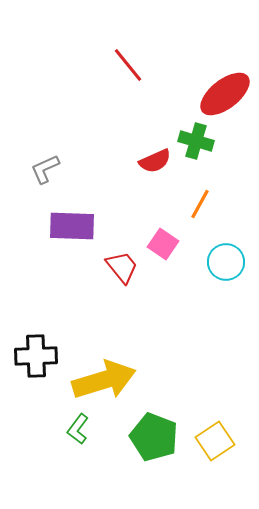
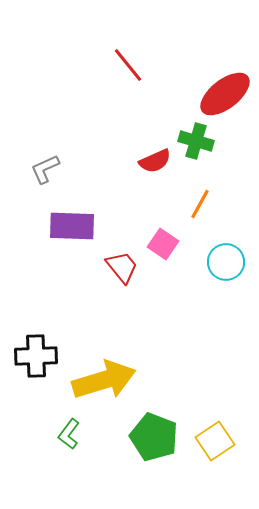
green L-shape: moved 9 px left, 5 px down
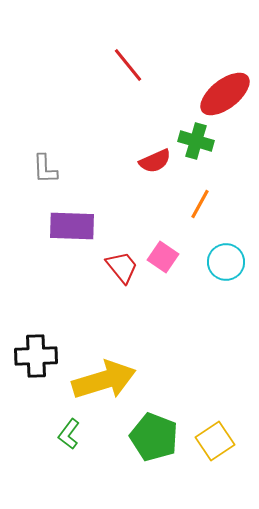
gray L-shape: rotated 68 degrees counterclockwise
pink square: moved 13 px down
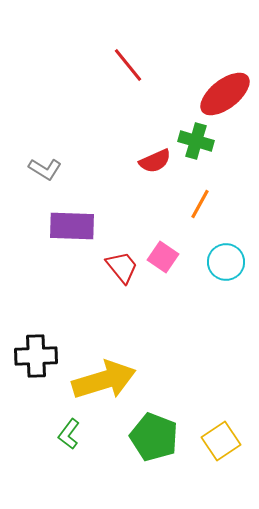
gray L-shape: rotated 56 degrees counterclockwise
yellow square: moved 6 px right
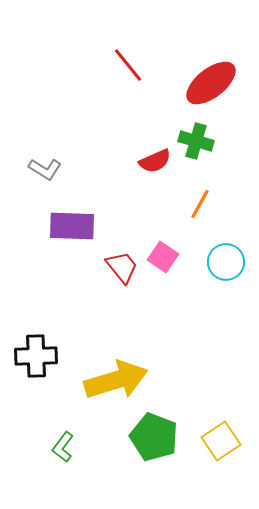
red ellipse: moved 14 px left, 11 px up
yellow arrow: moved 12 px right
green L-shape: moved 6 px left, 13 px down
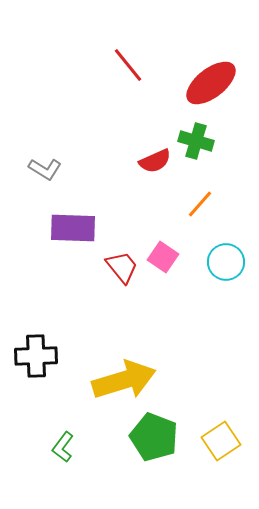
orange line: rotated 12 degrees clockwise
purple rectangle: moved 1 px right, 2 px down
yellow arrow: moved 8 px right
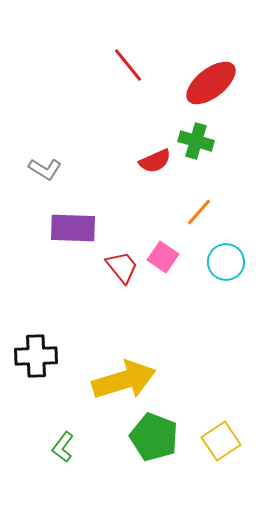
orange line: moved 1 px left, 8 px down
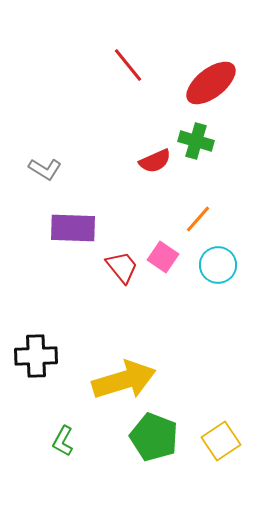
orange line: moved 1 px left, 7 px down
cyan circle: moved 8 px left, 3 px down
green L-shape: moved 6 px up; rotated 8 degrees counterclockwise
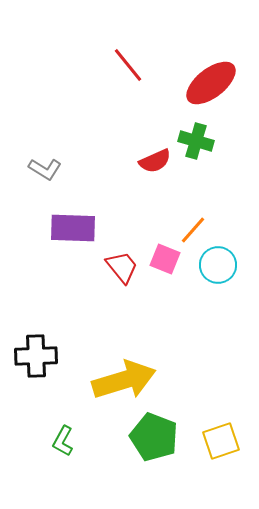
orange line: moved 5 px left, 11 px down
pink square: moved 2 px right, 2 px down; rotated 12 degrees counterclockwise
yellow square: rotated 15 degrees clockwise
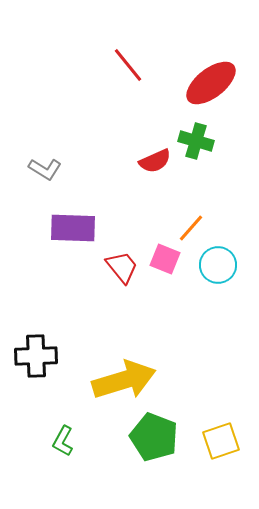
orange line: moved 2 px left, 2 px up
